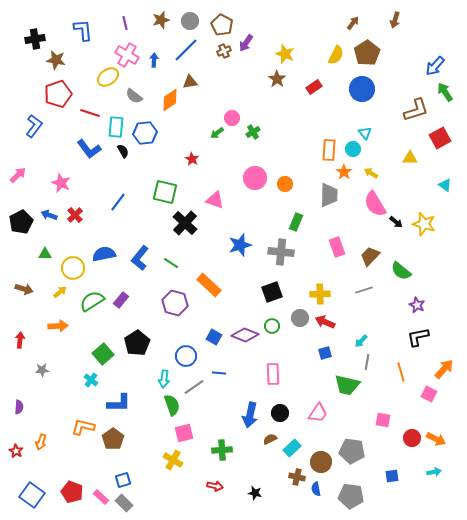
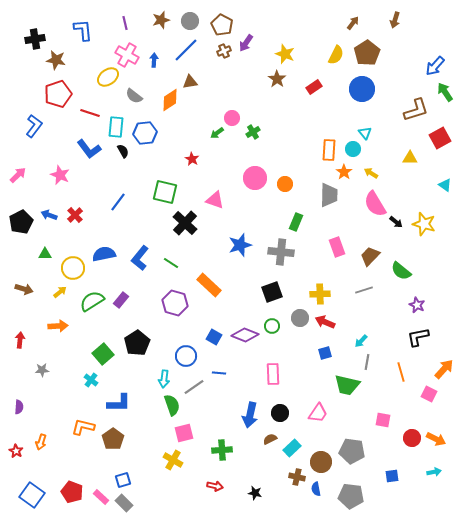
pink star at (61, 183): moved 1 px left, 8 px up
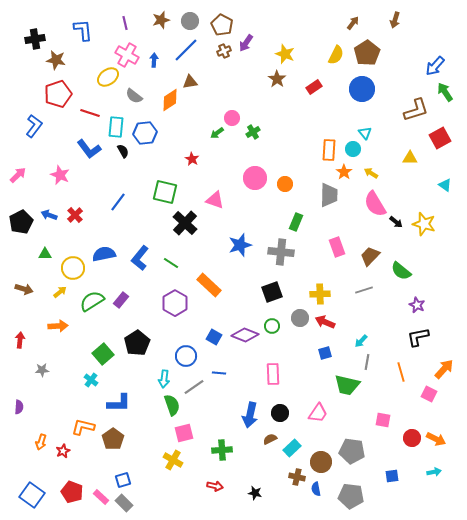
purple hexagon at (175, 303): rotated 15 degrees clockwise
red star at (16, 451): moved 47 px right; rotated 16 degrees clockwise
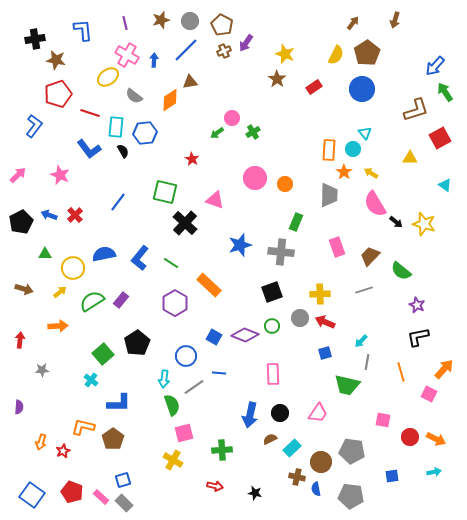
red circle at (412, 438): moved 2 px left, 1 px up
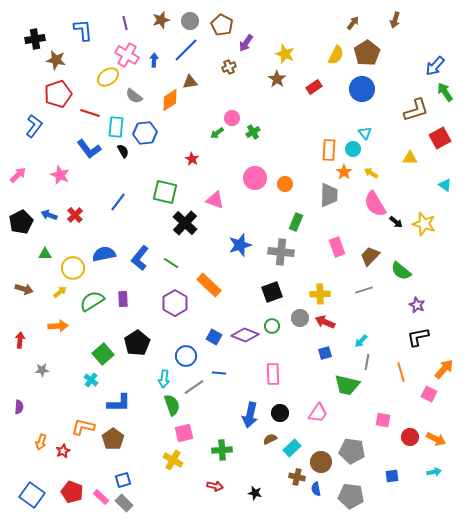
brown cross at (224, 51): moved 5 px right, 16 px down
purple rectangle at (121, 300): moved 2 px right, 1 px up; rotated 42 degrees counterclockwise
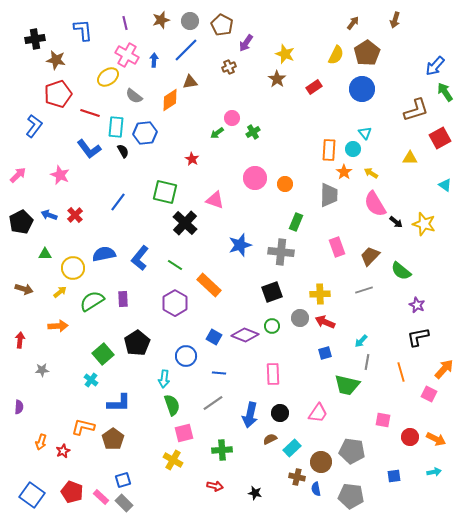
green line at (171, 263): moved 4 px right, 2 px down
gray line at (194, 387): moved 19 px right, 16 px down
blue square at (392, 476): moved 2 px right
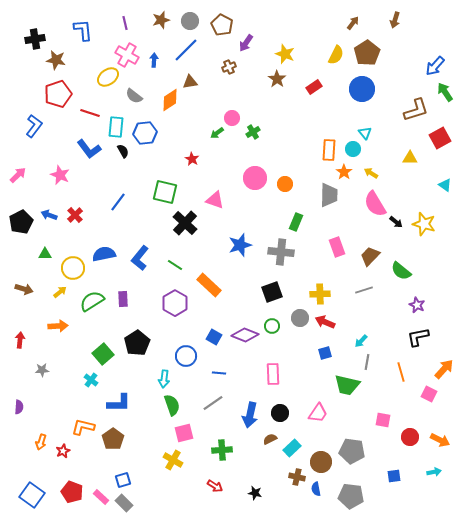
orange arrow at (436, 439): moved 4 px right, 1 px down
red arrow at (215, 486): rotated 21 degrees clockwise
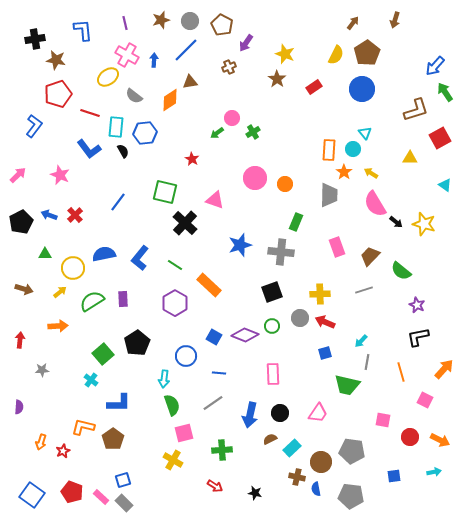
pink square at (429, 394): moved 4 px left, 6 px down
